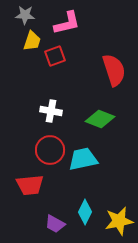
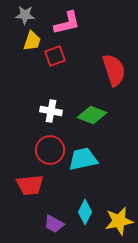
green diamond: moved 8 px left, 4 px up
purple trapezoid: moved 1 px left
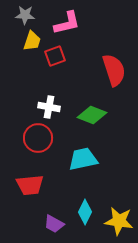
white cross: moved 2 px left, 4 px up
red circle: moved 12 px left, 12 px up
yellow star: rotated 20 degrees clockwise
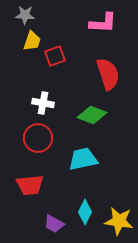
pink L-shape: moved 36 px right; rotated 16 degrees clockwise
red semicircle: moved 6 px left, 4 px down
white cross: moved 6 px left, 4 px up
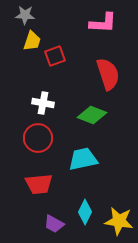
red trapezoid: moved 9 px right, 1 px up
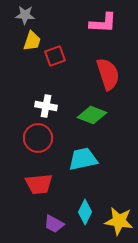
white cross: moved 3 px right, 3 px down
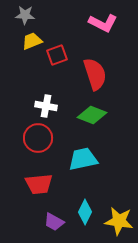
pink L-shape: rotated 24 degrees clockwise
yellow trapezoid: rotated 130 degrees counterclockwise
red square: moved 2 px right, 1 px up
red semicircle: moved 13 px left
purple trapezoid: moved 2 px up
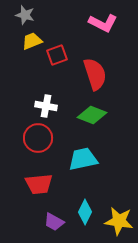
gray star: rotated 12 degrees clockwise
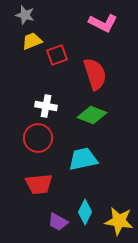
purple trapezoid: moved 4 px right
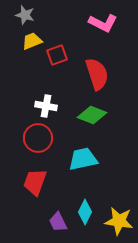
red semicircle: moved 2 px right
red trapezoid: moved 4 px left, 2 px up; rotated 116 degrees clockwise
purple trapezoid: rotated 35 degrees clockwise
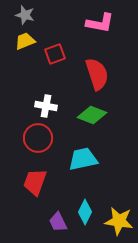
pink L-shape: moved 3 px left; rotated 16 degrees counterclockwise
yellow trapezoid: moved 7 px left
red square: moved 2 px left, 1 px up
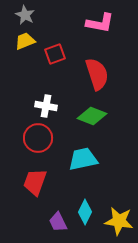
gray star: rotated 12 degrees clockwise
green diamond: moved 1 px down
